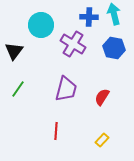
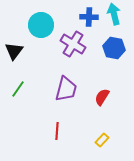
red line: moved 1 px right
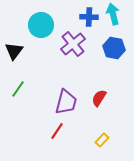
cyan arrow: moved 1 px left
purple cross: rotated 20 degrees clockwise
purple trapezoid: moved 13 px down
red semicircle: moved 3 px left, 1 px down
red line: rotated 30 degrees clockwise
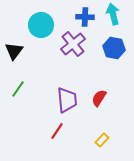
blue cross: moved 4 px left
purple trapezoid: moved 1 px right, 2 px up; rotated 20 degrees counterclockwise
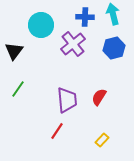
blue hexagon: rotated 25 degrees counterclockwise
red semicircle: moved 1 px up
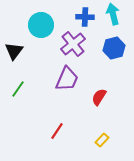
purple trapezoid: moved 21 px up; rotated 28 degrees clockwise
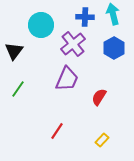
blue hexagon: rotated 15 degrees counterclockwise
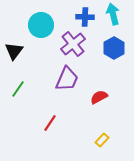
red semicircle: rotated 30 degrees clockwise
red line: moved 7 px left, 8 px up
